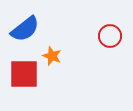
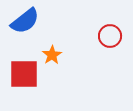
blue semicircle: moved 8 px up
orange star: moved 1 px up; rotated 18 degrees clockwise
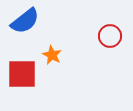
orange star: rotated 12 degrees counterclockwise
red square: moved 2 px left
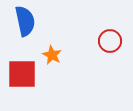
blue semicircle: rotated 64 degrees counterclockwise
red circle: moved 5 px down
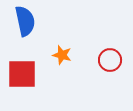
red circle: moved 19 px down
orange star: moved 10 px right; rotated 12 degrees counterclockwise
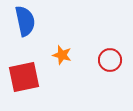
red square: moved 2 px right, 3 px down; rotated 12 degrees counterclockwise
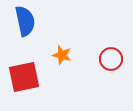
red circle: moved 1 px right, 1 px up
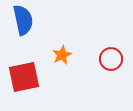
blue semicircle: moved 2 px left, 1 px up
orange star: rotated 30 degrees clockwise
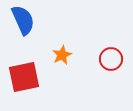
blue semicircle: rotated 12 degrees counterclockwise
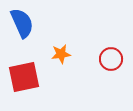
blue semicircle: moved 1 px left, 3 px down
orange star: moved 1 px left, 1 px up; rotated 18 degrees clockwise
